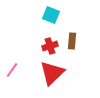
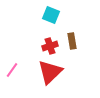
brown rectangle: rotated 14 degrees counterclockwise
red triangle: moved 2 px left, 1 px up
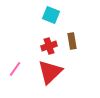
red cross: moved 1 px left
pink line: moved 3 px right, 1 px up
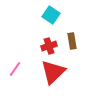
cyan square: rotated 12 degrees clockwise
red triangle: moved 3 px right
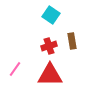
red triangle: moved 3 px left, 3 px down; rotated 44 degrees clockwise
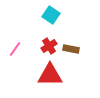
brown rectangle: moved 1 px left, 8 px down; rotated 70 degrees counterclockwise
red cross: rotated 14 degrees counterclockwise
pink line: moved 20 px up
